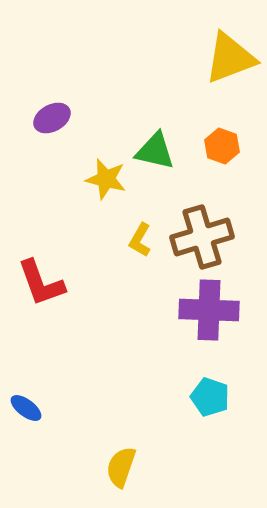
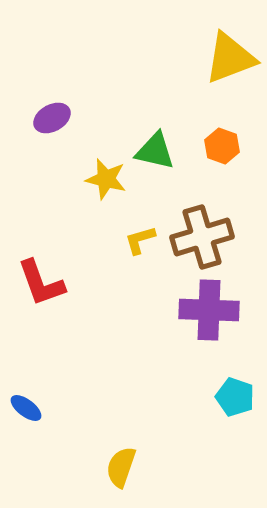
yellow L-shape: rotated 44 degrees clockwise
cyan pentagon: moved 25 px right
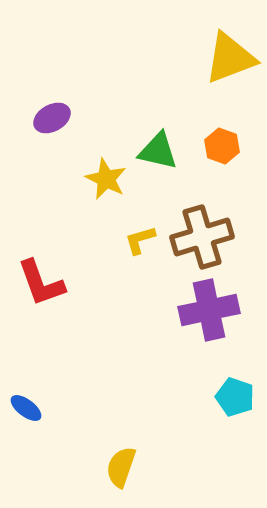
green triangle: moved 3 px right
yellow star: rotated 12 degrees clockwise
purple cross: rotated 14 degrees counterclockwise
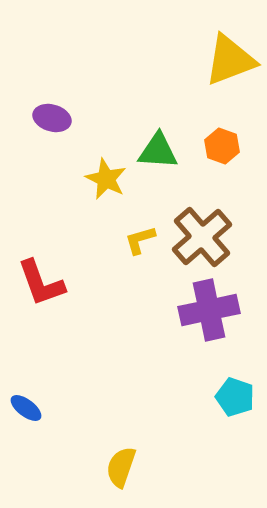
yellow triangle: moved 2 px down
purple ellipse: rotated 45 degrees clockwise
green triangle: rotated 9 degrees counterclockwise
brown cross: rotated 24 degrees counterclockwise
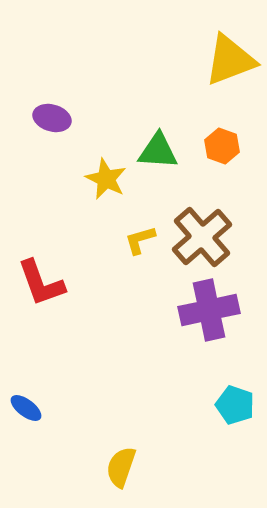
cyan pentagon: moved 8 px down
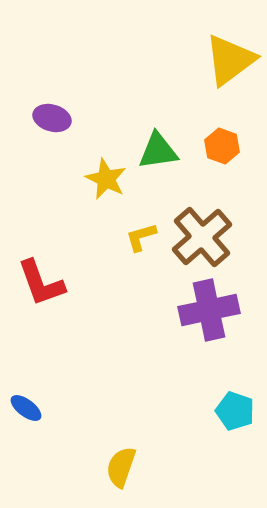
yellow triangle: rotated 16 degrees counterclockwise
green triangle: rotated 12 degrees counterclockwise
yellow L-shape: moved 1 px right, 3 px up
cyan pentagon: moved 6 px down
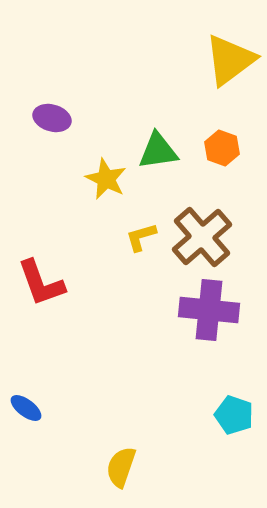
orange hexagon: moved 2 px down
purple cross: rotated 18 degrees clockwise
cyan pentagon: moved 1 px left, 4 px down
